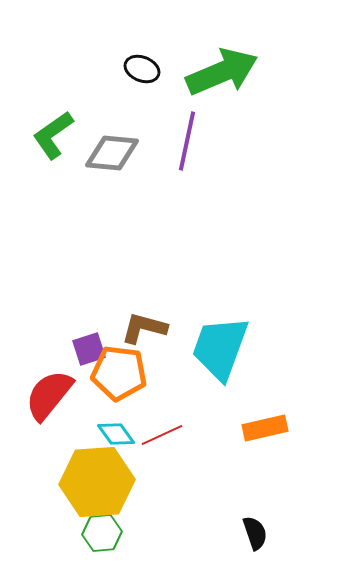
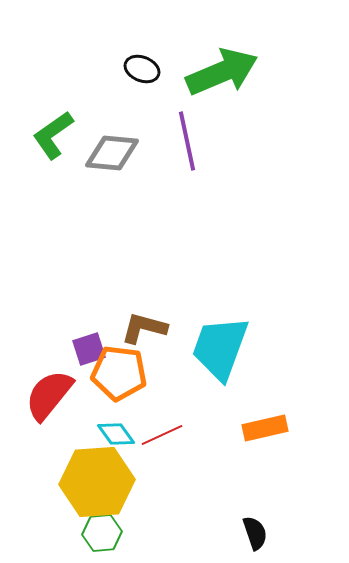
purple line: rotated 24 degrees counterclockwise
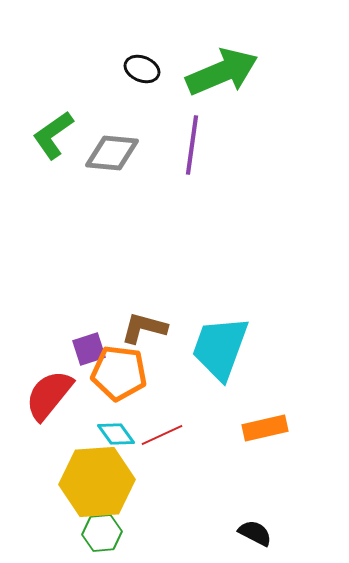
purple line: moved 5 px right, 4 px down; rotated 20 degrees clockwise
black semicircle: rotated 44 degrees counterclockwise
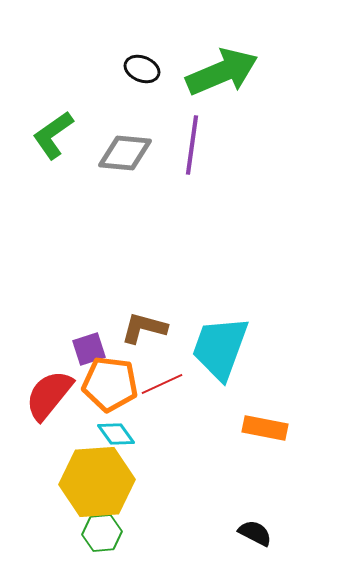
gray diamond: moved 13 px right
orange pentagon: moved 9 px left, 11 px down
orange rectangle: rotated 24 degrees clockwise
red line: moved 51 px up
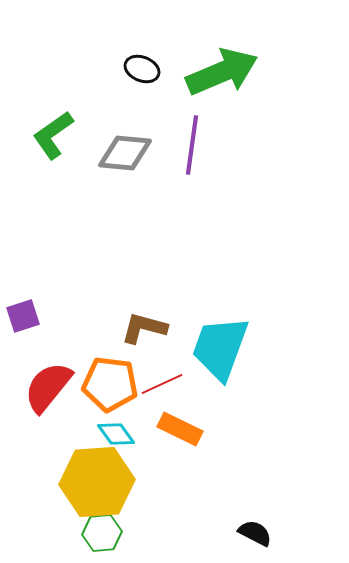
purple square: moved 66 px left, 33 px up
red semicircle: moved 1 px left, 8 px up
orange rectangle: moved 85 px left, 1 px down; rotated 15 degrees clockwise
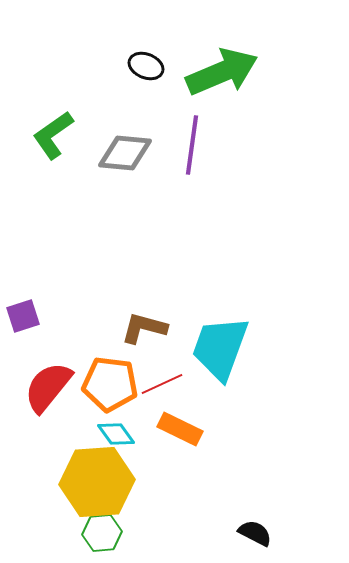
black ellipse: moved 4 px right, 3 px up
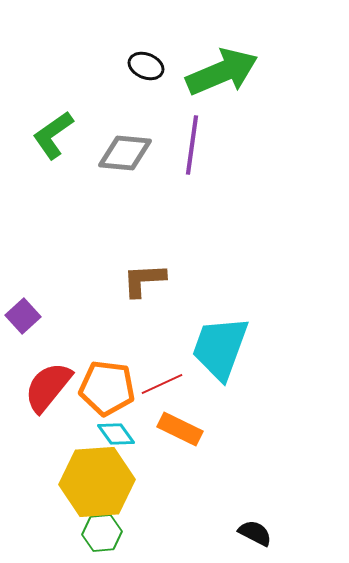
purple square: rotated 24 degrees counterclockwise
brown L-shape: moved 48 px up; rotated 18 degrees counterclockwise
orange pentagon: moved 3 px left, 4 px down
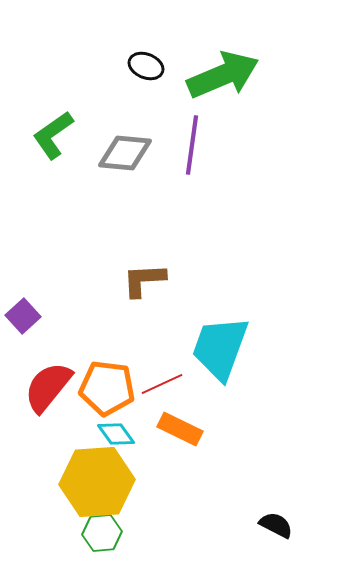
green arrow: moved 1 px right, 3 px down
black semicircle: moved 21 px right, 8 px up
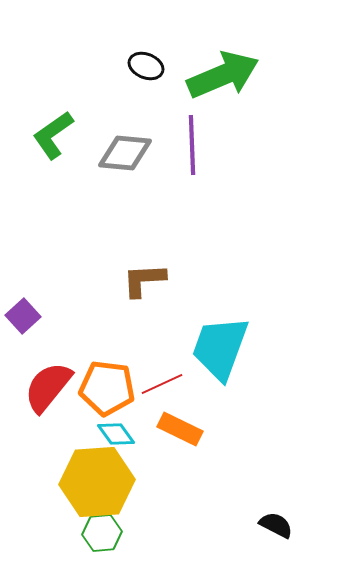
purple line: rotated 10 degrees counterclockwise
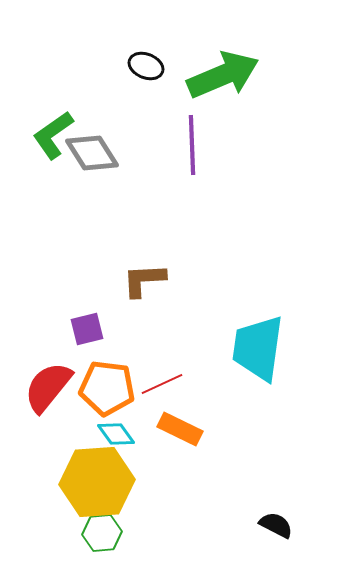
gray diamond: moved 33 px left; rotated 52 degrees clockwise
purple square: moved 64 px right, 13 px down; rotated 28 degrees clockwise
cyan trapezoid: moved 38 px right; rotated 12 degrees counterclockwise
